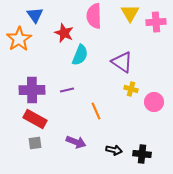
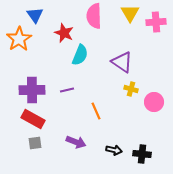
red rectangle: moved 2 px left
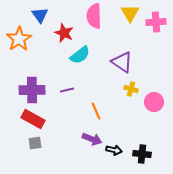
blue triangle: moved 5 px right
cyan semicircle: rotated 30 degrees clockwise
purple arrow: moved 16 px right, 3 px up
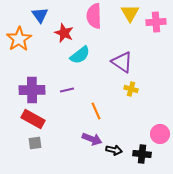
pink circle: moved 6 px right, 32 px down
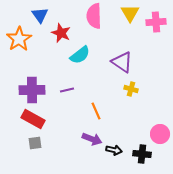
red star: moved 3 px left
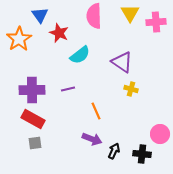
red star: moved 2 px left
purple line: moved 1 px right, 1 px up
black arrow: moved 1 px down; rotated 77 degrees counterclockwise
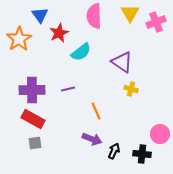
pink cross: rotated 18 degrees counterclockwise
red star: rotated 24 degrees clockwise
cyan semicircle: moved 1 px right, 3 px up
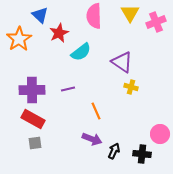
blue triangle: rotated 12 degrees counterclockwise
yellow cross: moved 2 px up
